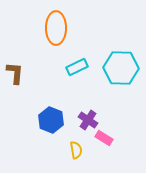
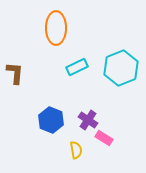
cyan hexagon: rotated 24 degrees counterclockwise
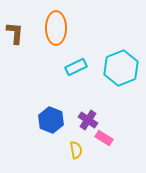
cyan rectangle: moved 1 px left
brown L-shape: moved 40 px up
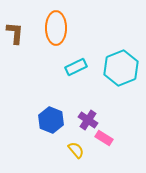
yellow semicircle: rotated 30 degrees counterclockwise
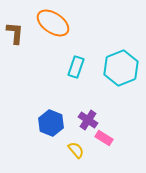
orange ellipse: moved 3 px left, 5 px up; rotated 56 degrees counterclockwise
cyan rectangle: rotated 45 degrees counterclockwise
blue hexagon: moved 3 px down
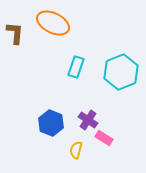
orange ellipse: rotated 8 degrees counterclockwise
cyan hexagon: moved 4 px down
yellow semicircle: rotated 126 degrees counterclockwise
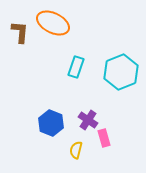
brown L-shape: moved 5 px right, 1 px up
pink rectangle: rotated 42 degrees clockwise
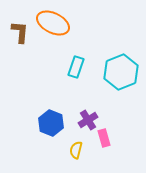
purple cross: rotated 24 degrees clockwise
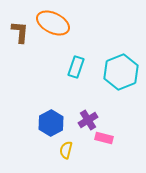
blue hexagon: rotated 10 degrees clockwise
pink rectangle: rotated 60 degrees counterclockwise
yellow semicircle: moved 10 px left
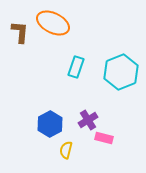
blue hexagon: moved 1 px left, 1 px down
